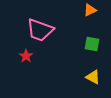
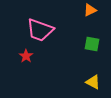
yellow triangle: moved 5 px down
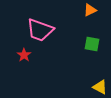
red star: moved 2 px left, 1 px up
yellow triangle: moved 7 px right, 5 px down
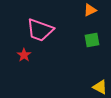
green square: moved 4 px up; rotated 21 degrees counterclockwise
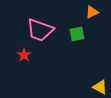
orange triangle: moved 2 px right, 2 px down
green square: moved 15 px left, 6 px up
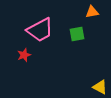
orange triangle: rotated 16 degrees clockwise
pink trapezoid: rotated 48 degrees counterclockwise
red star: rotated 16 degrees clockwise
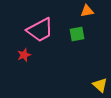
orange triangle: moved 5 px left, 1 px up
yellow triangle: moved 2 px up; rotated 14 degrees clockwise
